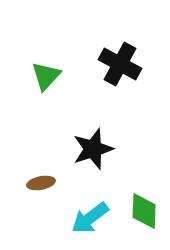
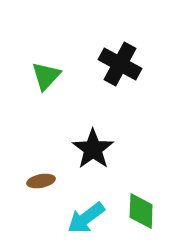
black star: rotated 18 degrees counterclockwise
brown ellipse: moved 2 px up
green diamond: moved 3 px left
cyan arrow: moved 4 px left
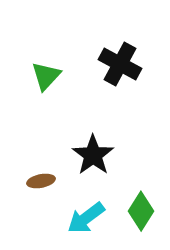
black star: moved 6 px down
green diamond: rotated 30 degrees clockwise
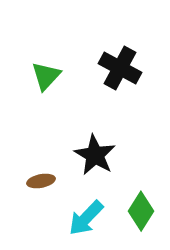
black cross: moved 4 px down
black star: moved 2 px right; rotated 6 degrees counterclockwise
cyan arrow: rotated 9 degrees counterclockwise
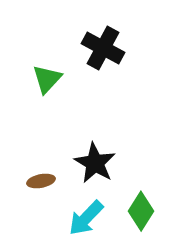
black cross: moved 17 px left, 20 px up
green triangle: moved 1 px right, 3 px down
black star: moved 8 px down
